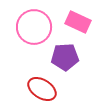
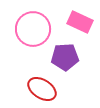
pink rectangle: moved 2 px right
pink circle: moved 1 px left, 2 px down
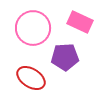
pink circle: moved 1 px up
red ellipse: moved 11 px left, 11 px up
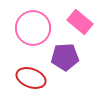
pink rectangle: rotated 15 degrees clockwise
red ellipse: rotated 12 degrees counterclockwise
